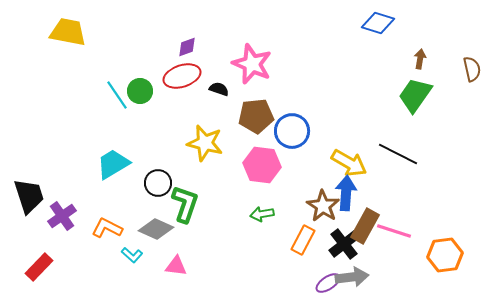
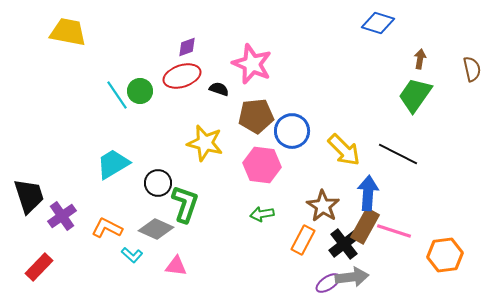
yellow arrow: moved 5 px left, 13 px up; rotated 15 degrees clockwise
blue arrow: moved 22 px right
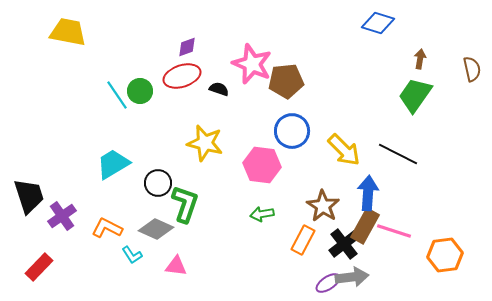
brown pentagon: moved 30 px right, 35 px up
cyan L-shape: rotated 15 degrees clockwise
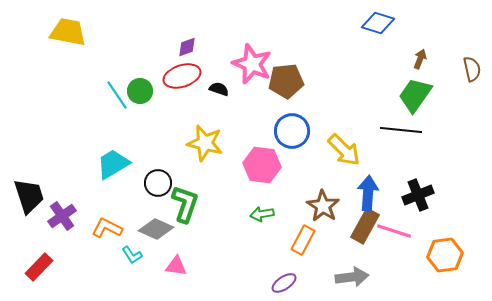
brown arrow: rotated 12 degrees clockwise
black line: moved 3 px right, 24 px up; rotated 21 degrees counterclockwise
black cross: moved 74 px right, 49 px up; rotated 16 degrees clockwise
purple ellipse: moved 44 px left
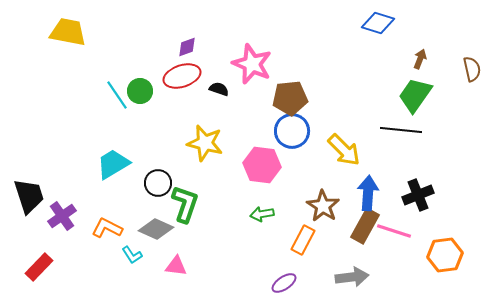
brown pentagon: moved 4 px right, 17 px down
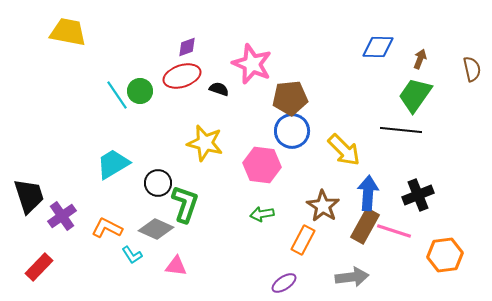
blue diamond: moved 24 px down; rotated 16 degrees counterclockwise
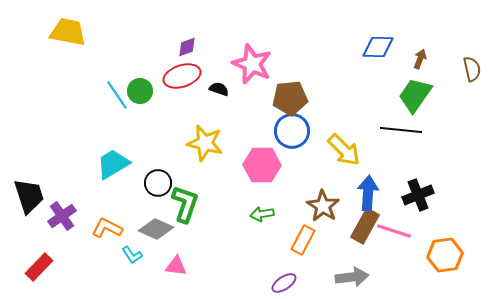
pink hexagon: rotated 6 degrees counterclockwise
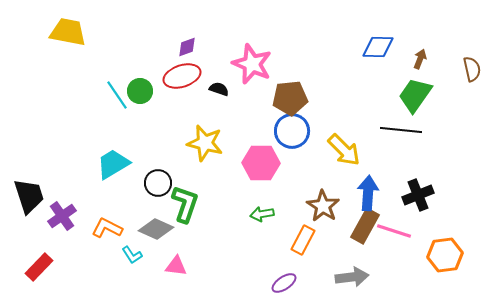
pink hexagon: moved 1 px left, 2 px up
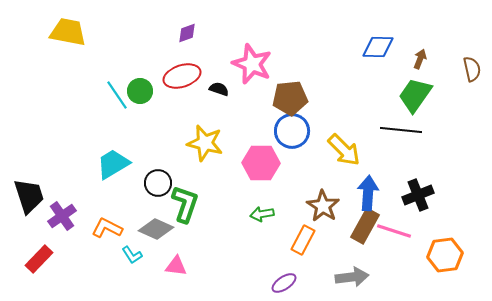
purple diamond: moved 14 px up
red rectangle: moved 8 px up
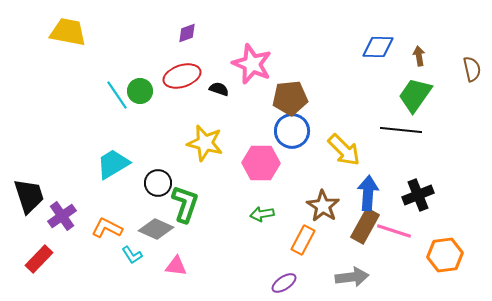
brown arrow: moved 1 px left, 3 px up; rotated 30 degrees counterclockwise
